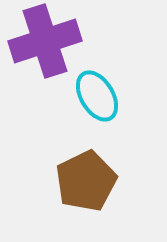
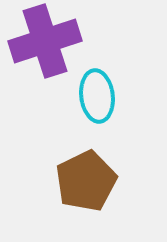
cyan ellipse: rotated 24 degrees clockwise
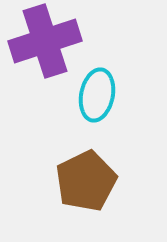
cyan ellipse: moved 1 px up; rotated 18 degrees clockwise
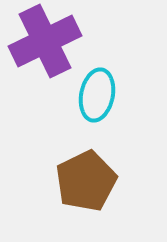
purple cross: rotated 8 degrees counterclockwise
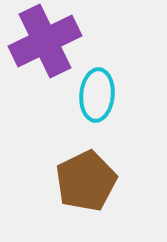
cyan ellipse: rotated 6 degrees counterclockwise
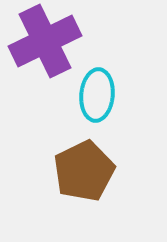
brown pentagon: moved 2 px left, 10 px up
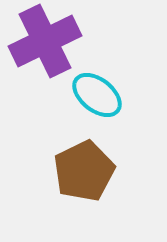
cyan ellipse: rotated 57 degrees counterclockwise
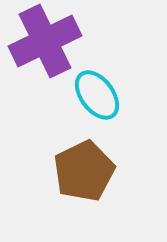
cyan ellipse: rotated 15 degrees clockwise
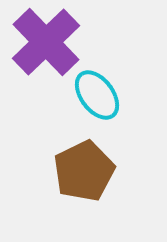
purple cross: moved 1 px right, 1 px down; rotated 18 degrees counterclockwise
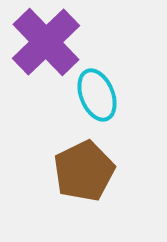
cyan ellipse: rotated 15 degrees clockwise
